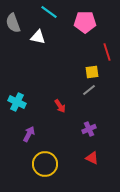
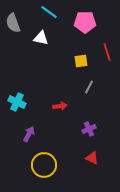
white triangle: moved 3 px right, 1 px down
yellow square: moved 11 px left, 11 px up
gray line: moved 3 px up; rotated 24 degrees counterclockwise
red arrow: rotated 64 degrees counterclockwise
yellow circle: moved 1 px left, 1 px down
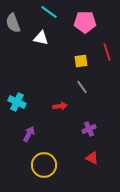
gray line: moved 7 px left; rotated 64 degrees counterclockwise
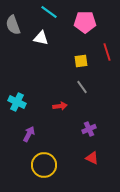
gray semicircle: moved 2 px down
